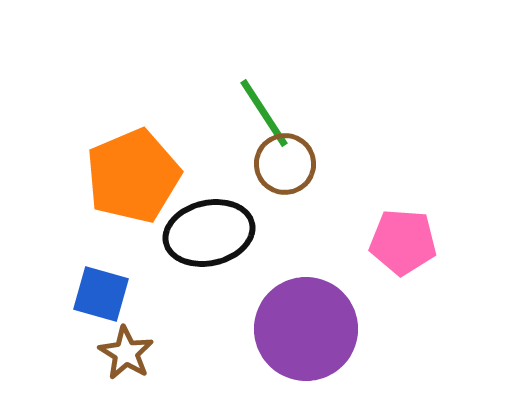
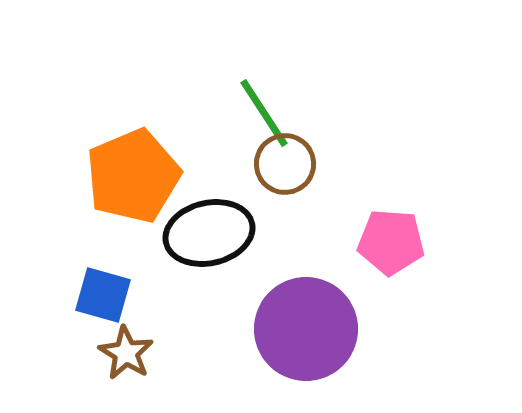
pink pentagon: moved 12 px left
blue square: moved 2 px right, 1 px down
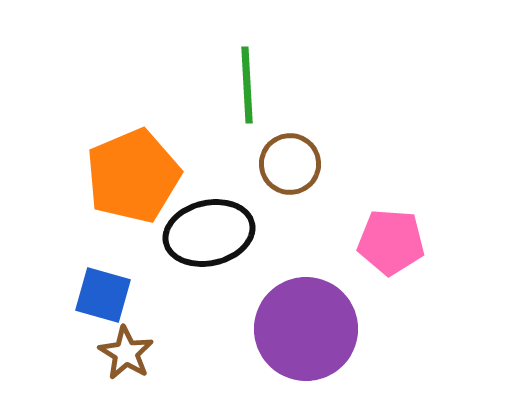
green line: moved 17 px left, 28 px up; rotated 30 degrees clockwise
brown circle: moved 5 px right
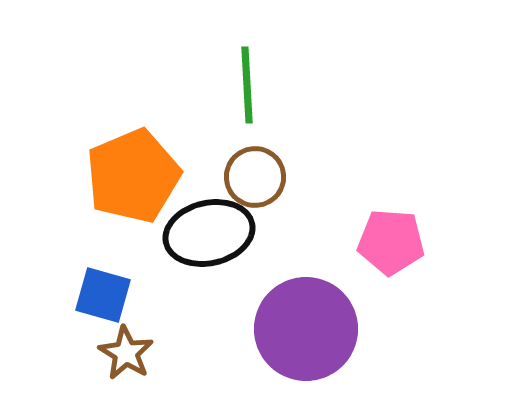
brown circle: moved 35 px left, 13 px down
